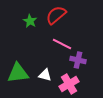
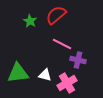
pink cross: moved 2 px left, 1 px up
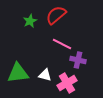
green star: rotated 16 degrees clockwise
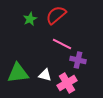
green star: moved 2 px up
